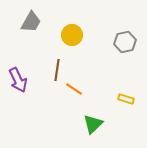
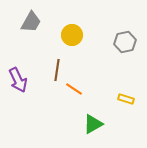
green triangle: rotated 15 degrees clockwise
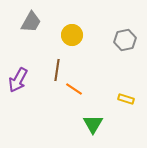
gray hexagon: moved 2 px up
purple arrow: rotated 55 degrees clockwise
green triangle: rotated 30 degrees counterclockwise
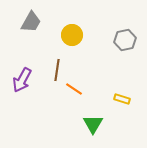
purple arrow: moved 4 px right
yellow rectangle: moved 4 px left
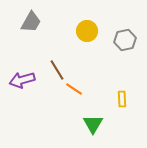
yellow circle: moved 15 px right, 4 px up
brown line: rotated 40 degrees counterclockwise
purple arrow: rotated 45 degrees clockwise
yellow rectangle: rotated 70 degrees clockwise
